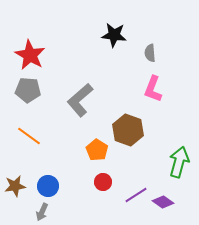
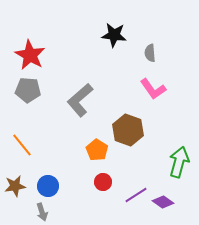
pink L-shape: rotated 56 degrees counterclockwise
orange line: moved 7 px left, 9 px down; rotated 15 degrees clockwise
gray arrow: rotated 42 degrees counterclockwise
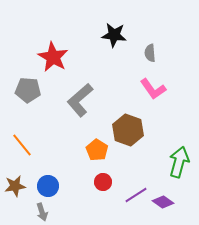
red star: moved 23 px right, 2 px down
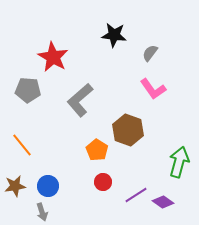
gray semicircle: rotated 42 degrees clockwise
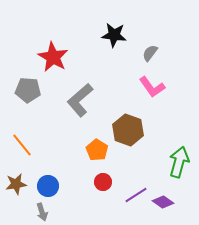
pink L-shape: moved 1 px left, 2 px up
brown star: moved 1 px right, 2 px up
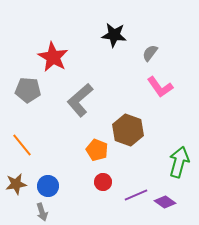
pink L-shape: moved 8 px right
orange pentagon: rotated 10 degrees counterclockwise
purple line: rotated 10 degrees clockwise
purple diamond: moved 2 px right
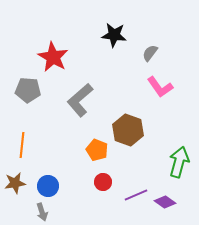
orange line: rotated 45 degrees clockwise
brown star: moved 1 px left, 1 px up
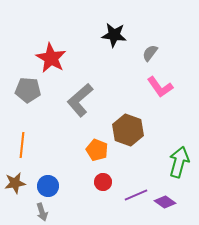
red star: moved 2 px left, 1 px down
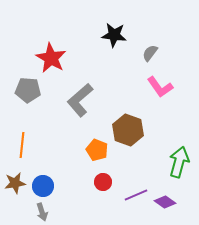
blue circle: moved 5 px left
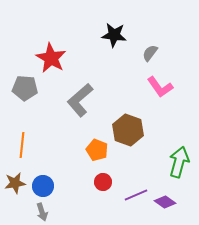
gray pentagon: moved 3 px left, 2 px up
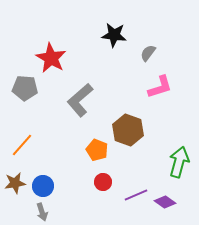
gray semicircle: moved 2 px left
pink L-shape: rotated 72 degrees counterclockwise
orange line: rotated 35 degrees clockwise
